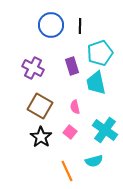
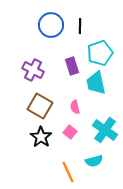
purple cross: moved 2 px down
orange line: moved 1 px right, 1 px down
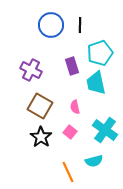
black line: moved 1 px up
purple cross: moved 2 px left
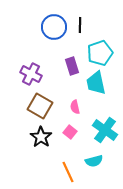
blue circle: moved 3 px right, 2 px down
purple cross: moved 4 px down
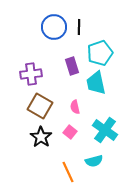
black line: moved 1 px left, 2 px down
purple cross: rotated 35 degrees counterclockwise
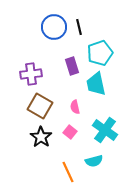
black line: rotated 14 degrees counterclockwise
cyan trapezoid: moved 1 px down
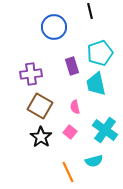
black line: moved 11 px right, 16 px up
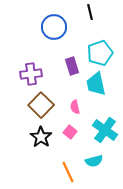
black line: moved 1 px down
brown square: moved 1 px right, 1 px up; rotated 15 degrees clockwise
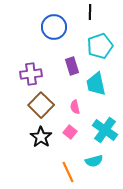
black line: rotated 14 degrees clockwise
cyan pentagon: moved 7 px up
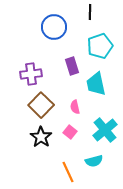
cyan cross: rotated 15 degrees clockwise
